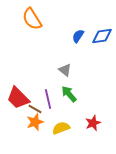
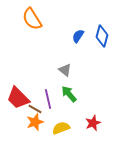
blue diamond: rotated 65 degrees counterclockwise
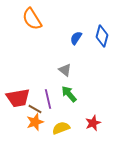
blue semicircle: moved 2 px left, 2 px down
red trapezoid: rotated 55 degrees counterclockwise
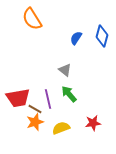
red star: rotated 14 degrees clockwise
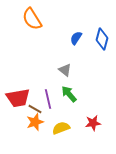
blue diamond: moved 3 px down
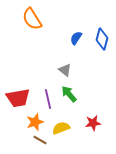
brown line: moved 5 px right, 31 px down
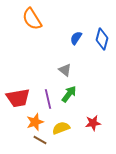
green arrow: rotated 78 degrees clockwise
